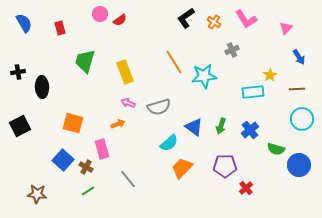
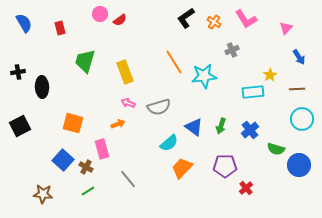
brown star: moved 6 px right
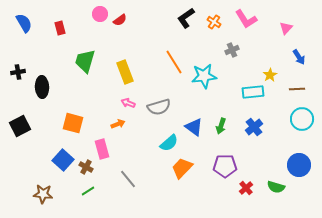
blue cross: moved 4 px right, 3 px up
green semicircle: moved 38 px down
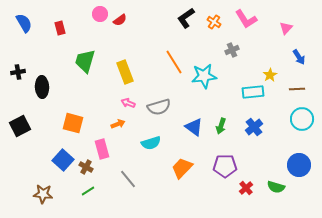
cyan semicircle: moved 18 px left; rotated 24 degrees clockwise
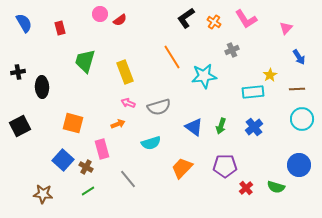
orange line: moved 2 px left, 5 px up
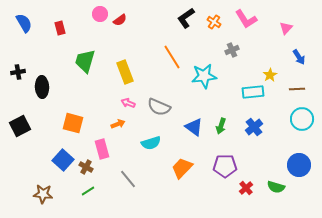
gray semicircle: rotated 40 degrees clockwise
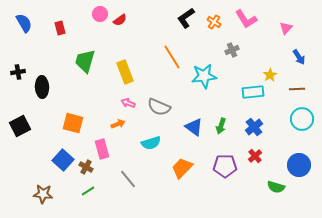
red cross: moved 9 px right, 32 px up
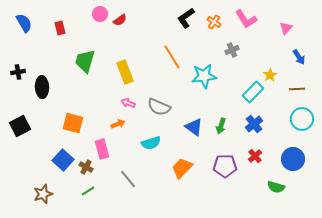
cyan rectangle: rotated 40 degrees counterclockwise
blue cross: moved 3 px up
blue circle: moved 6 px left, 6 px up
brown star: rotated 24 degrees counterclockwise
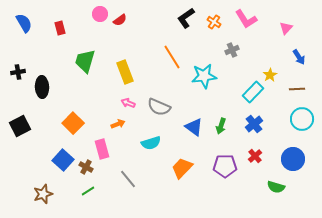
orange square: rotated 30 degrees clockwise
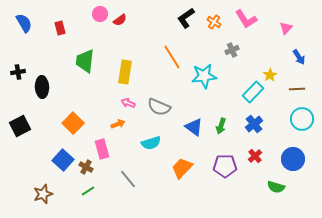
green trapezoid: rotated 10 degrees counterclockwise
yellow rectangle: rotated 30 degrees clockwise
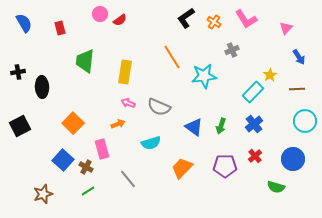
cyan circle: moved 3 px right, 2 px down
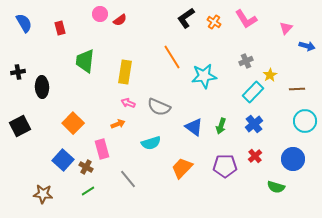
gray cross: moved 14 px right, 11 px down
blue arrow: moved 8 px right, 11 px up; rotated 42 degrees counterclockwise
brown star: rotated 24 degrees clockwise
